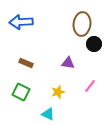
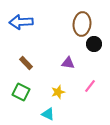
brown rectangle: rotated 24 degrees clockwise
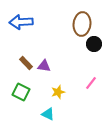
purple triangle: moved 24 px left, 3 px down
pink line: moved 1 px right, 3 px up
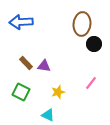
cyan triangle: moved 1 px down
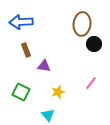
brown rectangle: moved 13 px up; rotated 24 degrees clockwise
cyan triangle: rotated 24 degrees clockwise
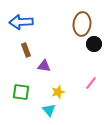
green square: rotated 18 degrees counterclockwise
cyan triangle: moved 1 px right, 5 px up
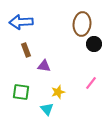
cyan triangle: moved 2 px left, 1 px up
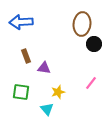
brown rectangle: moved 6 px down
purple triangle: moved 2 px down
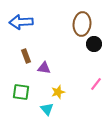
pink line: moved 5 px right, 1 px down
